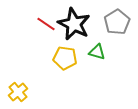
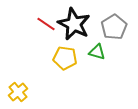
gray pentagon: moved 3 px left, 5 px down
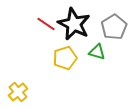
yellow pentagon: rotated 25 degrees counterclockwise
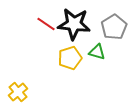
black star: rotated 20 degrees counterclockwise
yellow pentagon: moved 5 px right
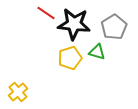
red line: moved 11 px up
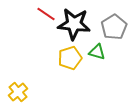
red line: moved 1 px down
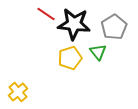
green triangle: moved 1 px right; rotated 36 degrees clockwise
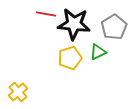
red line: rotated 24 degrees counterclockwise
green triangle: rotated 42 degrees clockwise
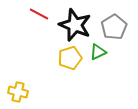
red line: moved 7 px left; rotated 18 degrees clockwise
black star: moved 1 px right, 1 px down; rotated 16 degrees clockwise
yellow cross: rotated 36 degrees counterclockwise
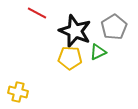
red line: moved 2 px left, 1 px up
black star: moved 6 px down
yellow pentagon: rotated 20 degrees clockwise
